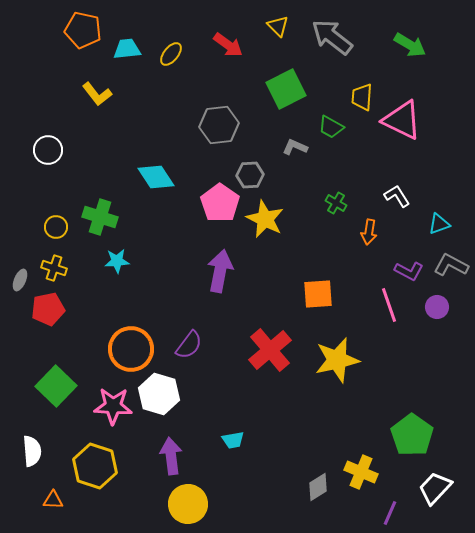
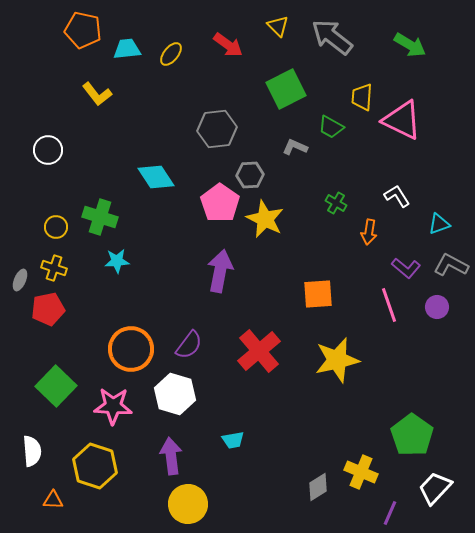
gray hexagon at (219, 125): moved 2 px left, 4 px down
purple L-shape at (409, 271): moved 3 px left, 3 px up; rotated 12 degrees clockwise
red cross at (270, 350): moved 11 px left, 1 px down
white hexagon at (159, 394): moved 16 px right
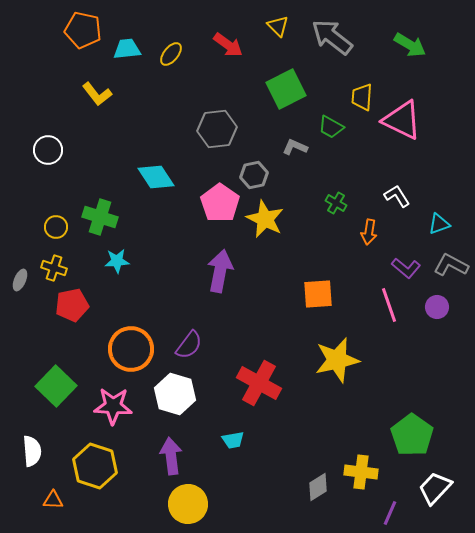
gray hexagon at (250, 175): moved 4 px right; rotated 8 degrees counterclockwise
red pentagon at (48, 309): moved 24 px right, 4 px up
red cross at (259, 351): moved 32 px down; rotated 21 degrees counterclockwise
yellow cross at (361, 472): rotated 16 degrees counterclockwise
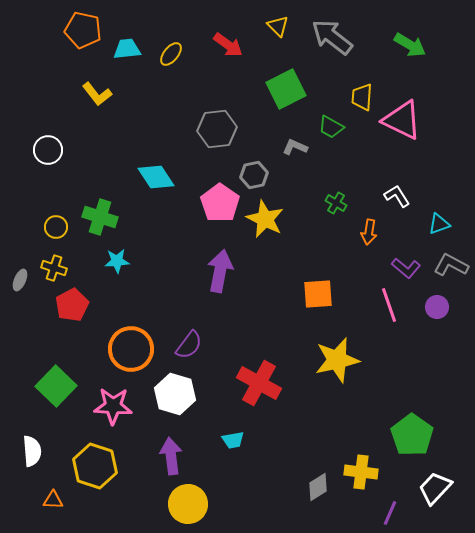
red pentagon at (72, 305): rotated 16 degrees counterclockwise
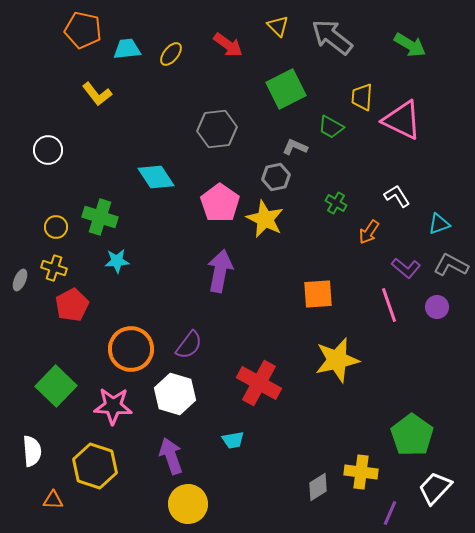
gray hexagon at (254, 175): moved 22 px right, 2 px down
orange arrow at (369, 232): rotated 25 degrees clockwise
purple arrow at (171, 456): rotated 12 degrees counterclockwise
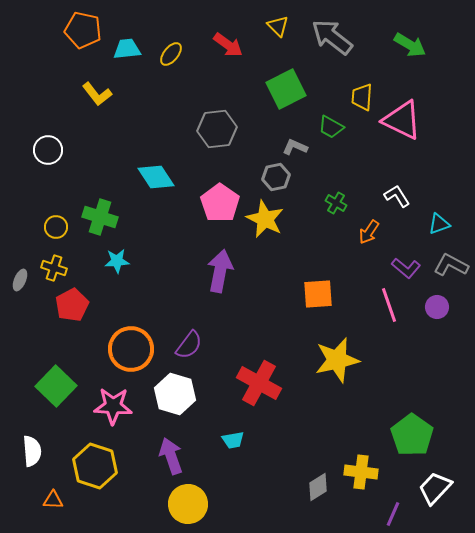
purple line at (390, 513): moved 3 px right, 1 px down
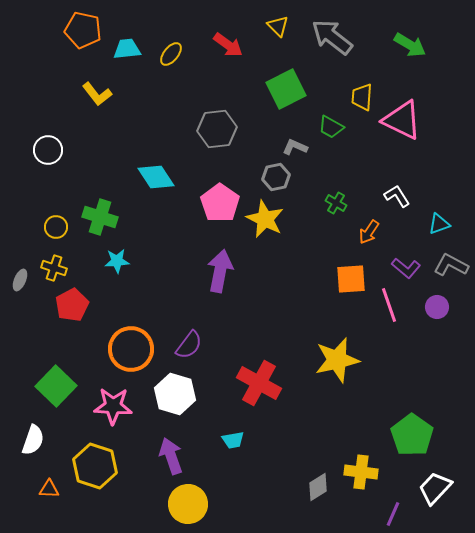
orange square at (318, 294): moved 33 px right, 15 px up
white semicircle at (32, 451): moved 1 px right, 11 px up; rotated 24 degrees clockwise
orange triangle at (53, 500): moved 4 px left, 11 px up
